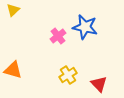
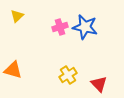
yellow triangle: moved 4 px right, 6 px down
pink cross: moved 2 px right, 9 px up; rotated 21 degrees clockwise
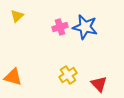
orange triangle: moved 7 px down
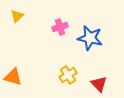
blue star: moved 5 px right, 11 px down
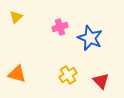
yellow triangle: moved 1 px left, 1 px down
blue star: rotated 10 degrees clockwise
orange triangle: moved 4 px right, 3 px up
red triangle: moved 2 px right, 3 px up
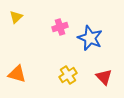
red triangle: moved 3 px right, 4 px up
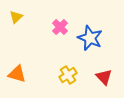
pink cross: rotated 28 degrees counterclockwise
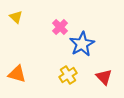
yellow triangle: rotated 32 degrees counterclockwise
blue star: moved 8 px left, 6 px down; rotated 20 degrees clockwise
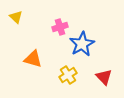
pink cross: rotated 28 degrees clockwise
orange triangle: moved 16 px right, 15 px up
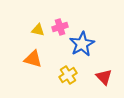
yellow triangle: moved 22 px right, 13 px down; rotated 32 degrees counterclockwise
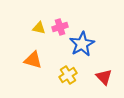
yellow triangle: moved 1 px right, 2 px up
orange triangle: moved 1 px down
